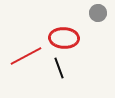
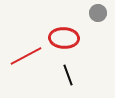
black line: moved 9 px right, 7 px down
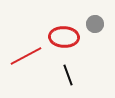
gray circle: moved 3 px left, 11 px down
red ellipse: moved 1 px up
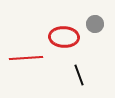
red line: moved 2 px down; rotated 24 degrees clockwise
black line: moved 11 px right
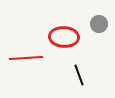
gray circle: moved 4 px right
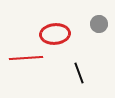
red ellipse: moved 9 px left, 3 px up; rotated 8 degrees counterclockwise
black line: moved 2 px up
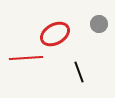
red ellipse: rotated 24 degrees counterclockwise
black line: moved 1 px up
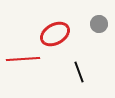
red line: moved 3 px left, 1 px down
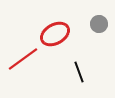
red line: rotated 32 degrees counterclockwise
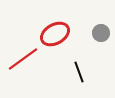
gray circle: moved 2 px right, 9 px down
